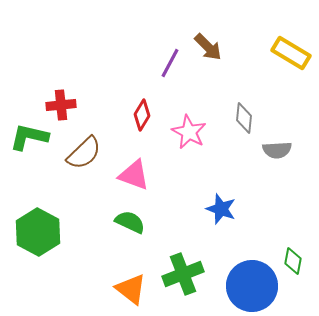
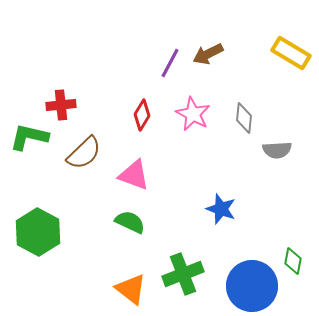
brown arrow: moved 7 px down; rotated 108 degrees clockwise
pink star: moved 4 px right, 18 px up
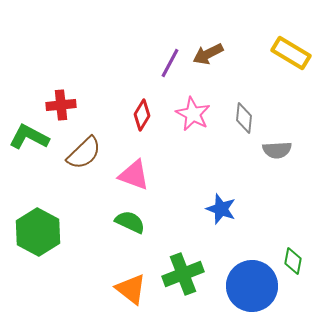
green L-shape: rotated 15 degrees clockwise
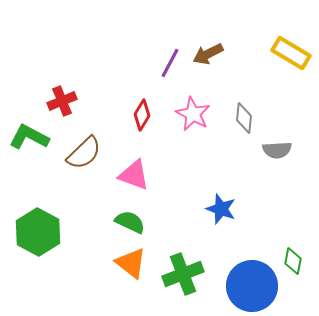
red cross: moved 1 px right, 4 px up; rotated 16 degrees counterclockwise
orange triangle: moved 26 px up
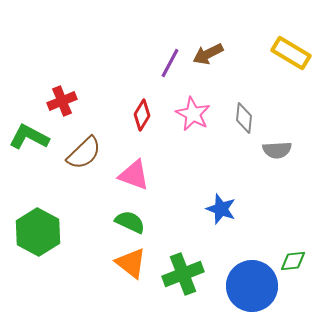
green diamond: rotated 72 degrees clockwise
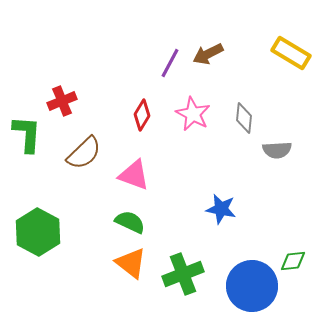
green L-shape: moved 2 px left, 3 px up; rotated 66 degrees clockwise
blue star: rotated 8 degrees counterclockwise
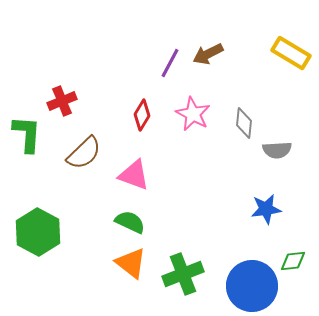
gray diamond: moved 5 px down
blue star: moved 45 px right; rotated 20 degrees counterclockwise
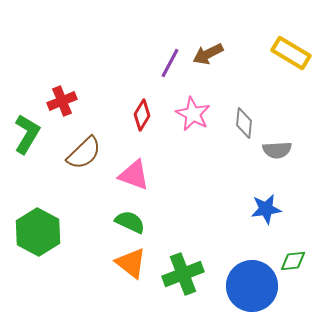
green L-shape: rotated 27 degrees clockwise
